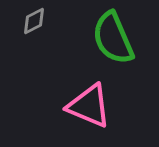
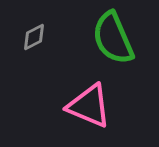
gray diamond: moved 16 px down
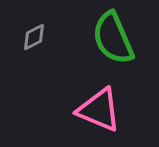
pink triangle: moved 10 px right, 4 px down
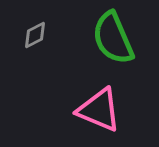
gray diamond: moved 1 px right, 2 px up
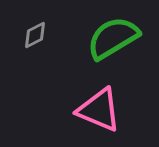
green semicircle: rotated 82 degrees clockwise
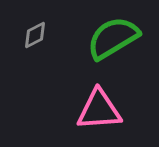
pink triangle: rotated 27 degrees counterclockwise
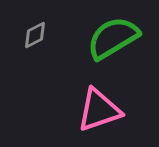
pink triangle: rotated 15 degrees counterclockwise
